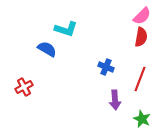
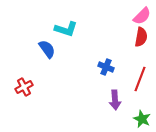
blue semicircle: rotated 24 degrees clockwise
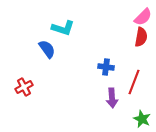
pink semicircle: moved 1 px right, 1 px down
cyan L-shape: moved 3 px left, 1 px up
blue cross: rotated 14 degrees counterclockwise
red line: moved 6 px left, 3 px down
purple arrow: moved 3 px left, 2 px up
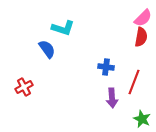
pink semicircle: moved 1 px down
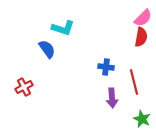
red line: rotated 35 degrees counterclockwise
